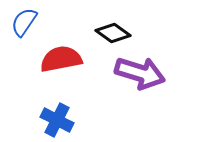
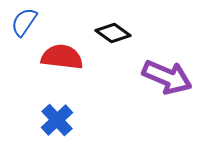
red semicircle: moved 1 px right, 2 px up; rotated 18 degrees clockwise
purple arrow: moved 27 px right, 4 px down; rotated 6 degrees clockwise
blue cross: rotated 20 degrees clockwise
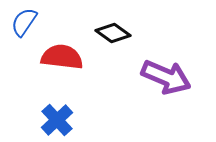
purple arrow: moved 1 px left
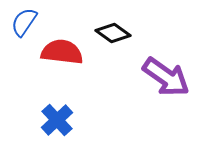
red semicircle: moved 5 px up
purple arrow: rotated 12 degrees clockwise
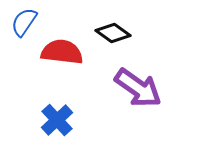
purple arrow: moved 28 px left, 11 px down
